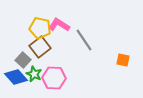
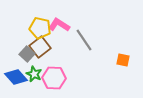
gray square: moved 4 px right, 6 px up
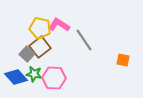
green star: rotated 14 degrees counterclockwise
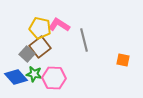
gray line: rotated 20 degrees clockwise
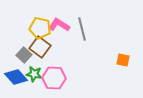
gray line: moved 2 px left, 11 px up
brown square: rotated 15 degrees counterclockwise
gray square: moved 3 px left, 1 px down
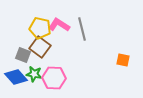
gray square: moved 1 px left; rotated 21 degrees counterclockwise
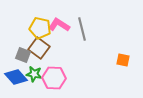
brown square: moved 1 px left, 1 px down
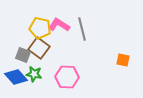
pink hexagon: moved 13 px right, 1 px up
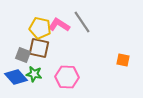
gray line: moved 7 px up; rotated 20 degrees counterclockwise
brown square: rotated 25 degrees counterclockwise
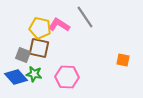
gray line: moved 3 px right, 5 px up
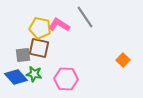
gray square: rotated 28 degrees counterclockwise
orange square: rotated 32 degrees clockwise
pink hexagon: moved 1 px left, 2 px down
